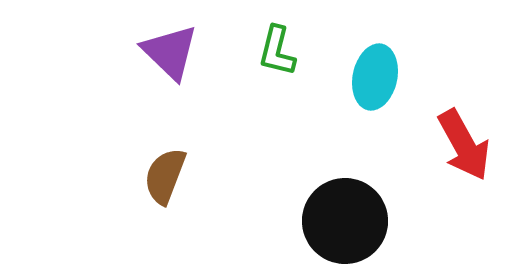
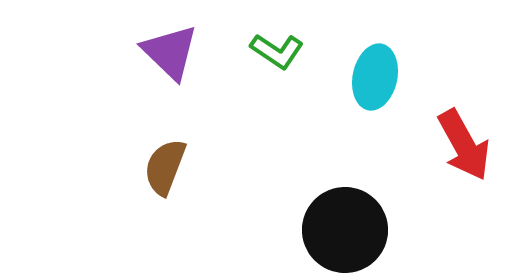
green L-shape: rotated 70 degrees counterclockwise
brown semicircle: moved 9 px up
black circle: moved 9 px down
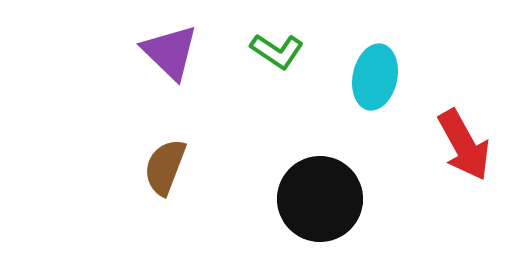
black circle: moved 25 px left, 31 px up
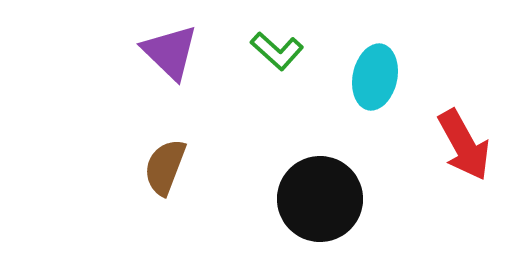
green L-shape: rotated 8 degrees clockwise
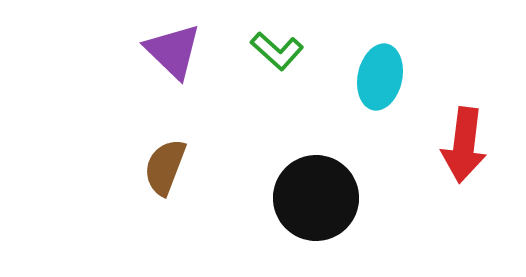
purple triangle: moved 3 px right, 1 px up
cyan ellipse: moved 5 px right
red arrow: rotated 36 degrees clockwise
black circle: moved 4 px left, 1 px up
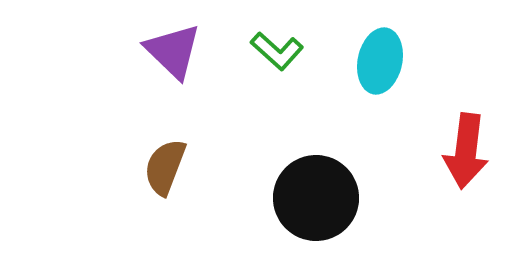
cyan ellipse: moved 16 px up
red arrow: moved 2 px right, 6 px down
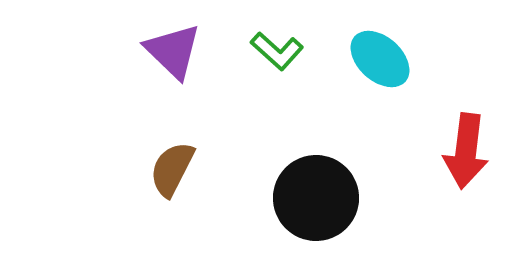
cyan ellipse: moved 2 px up; rotated 60 degrees counterclockwise
brown semicircle: moved 7 px right, 2 px down; rotated 6 degrees clockwise
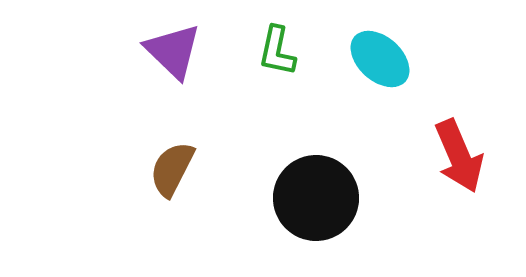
green L-shape: rotated 60 degrees clockwise
red arrow: moved 7 px left, 5 px down; rotated 30 degrees counterclockwise
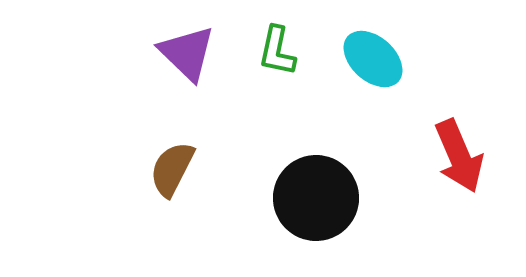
purple triangle: moved 14 px right, 2 px down
cyan ellipse: moved 7 px left
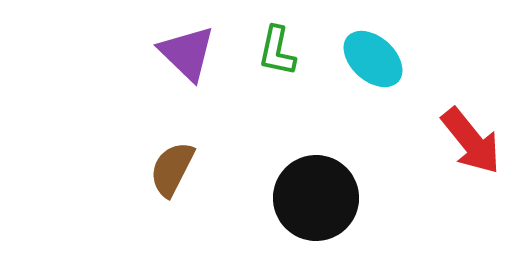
red arrow: moved 12 px right, 15 px up; rotated 16 degrees counterclockwise
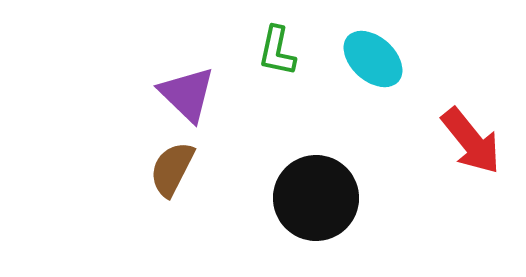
purple triangle: moved 41 px down
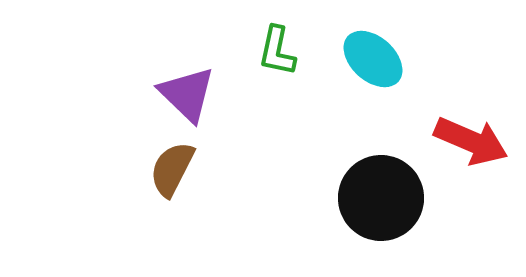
red arrow: rotated 28 degrees counterclockwise
black circle: moved 65 px right
